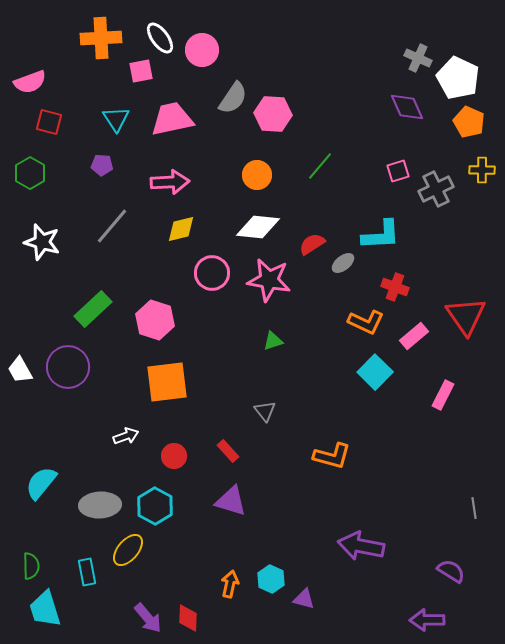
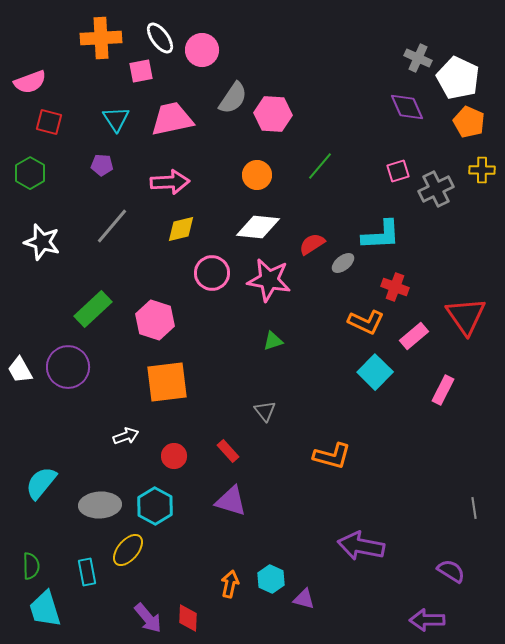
pink rectangle at (443, 395): moved 5 px up
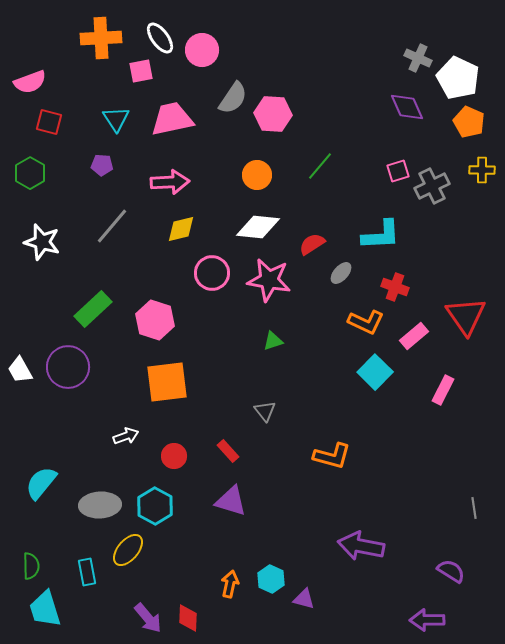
gray cross at (436, 189): moved 4 px left, 3 px up
gray ellipse at (343, 263): moved 2 px left, 10 px down; rotated 10 degrees counterclockwise
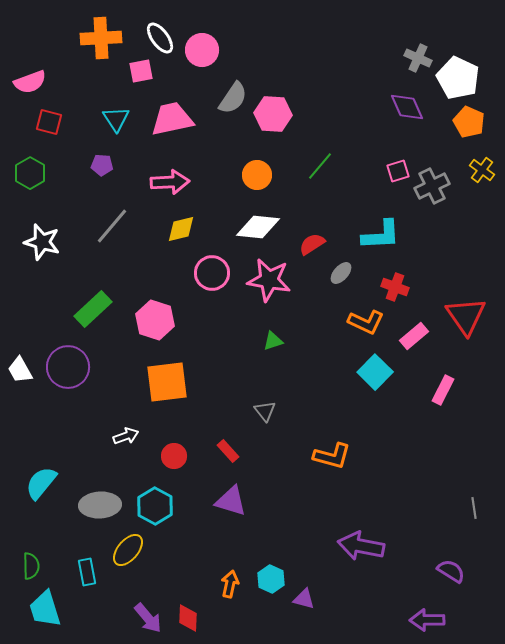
yellow cross at (482, 170): rotated 35 degrees clockwise
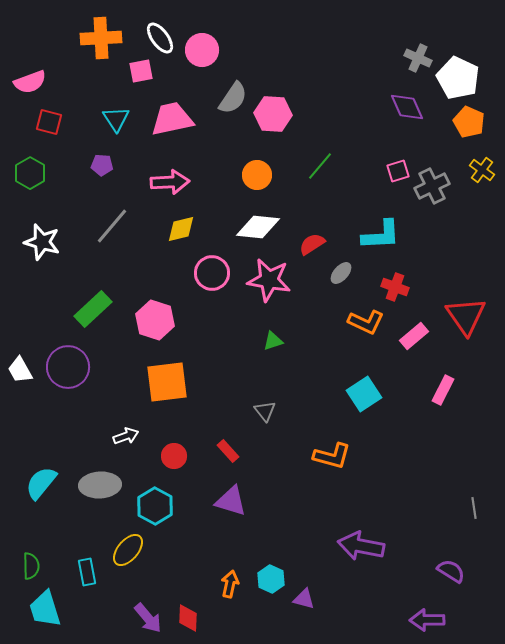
cyan square at (375, 372): moved 11 px left, 22 px down; rotated 12 degrees clockwise
gray ellipse at (100, 505): moved 20 px up
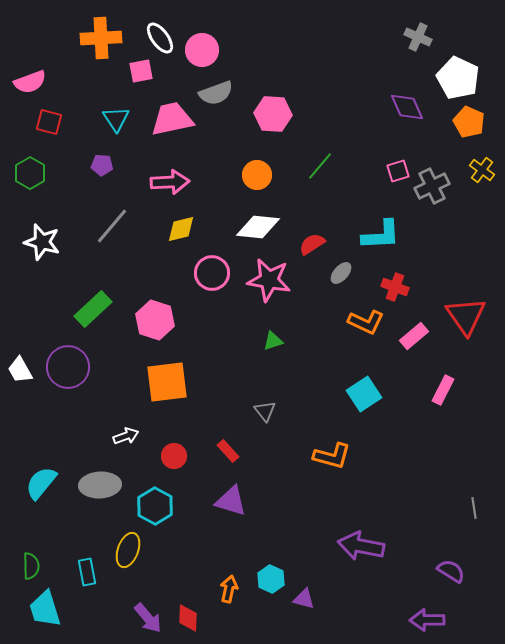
gray cross at (418, 58): moved 21 px up
gray semicircle at (233, 98): moved 17 px left, 5 px up; rotated 36 degrees clockwise
yellow ellipse at (128, 550): rotated 20 degrees counterclockwise
orange arrow at (230, 584): moved 1 px left, 5 px down
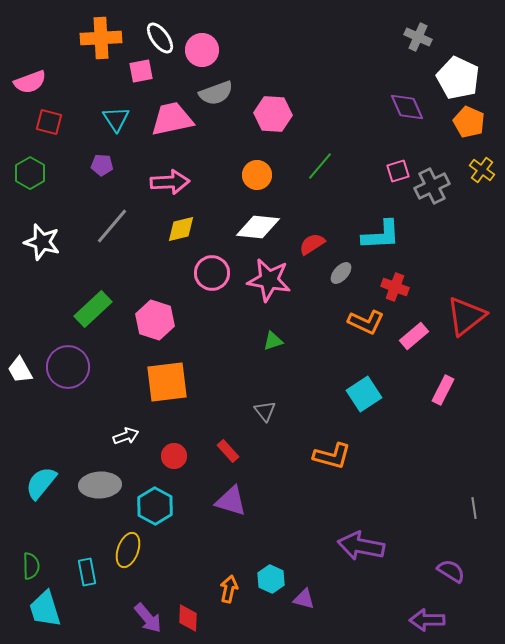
red triangle at (466, 316): rotated 27 degrees clockwise
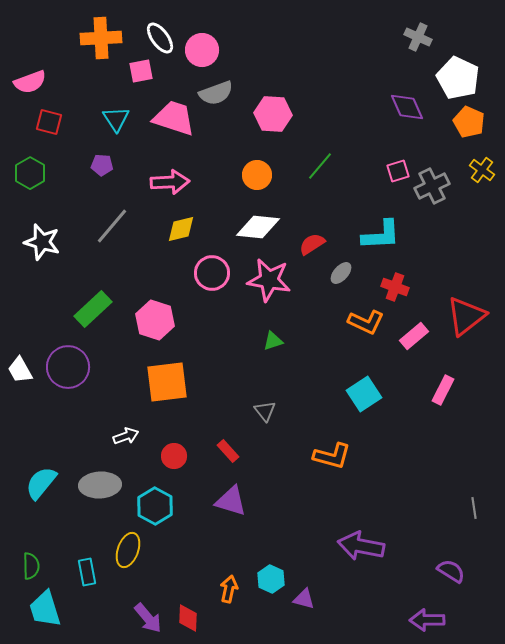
pink trapezoid at (172, 119): moved 2 px right, 1 px up; rotated 30 degrees clockwise
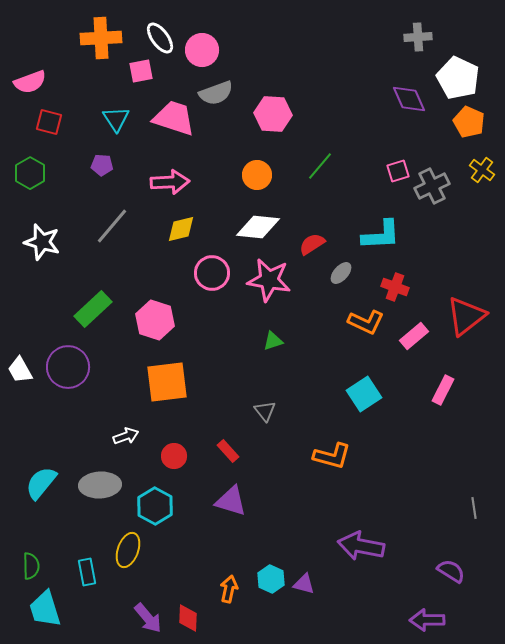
gray cross at (418, 37): rotated 28 degrees counterclockwise
purple diamond at (407, 107): moved 2 px right, 8 px up
purple triangle at (304, 599): moved 15 px up
